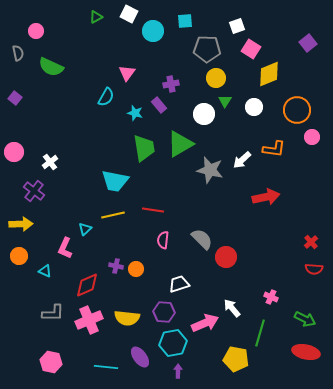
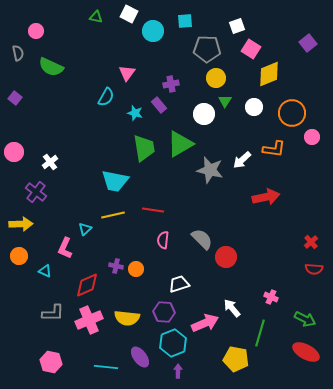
green triangle at (96, 17): rotated 40 degrees clockwise
orange circle at (297, 110): moved 5 px left, 3 px down
purple cross at (34, 191): moved 2 px right, 1 px down
cyan hexagon at (173, 343): rotated 12 degrees counterclockwise
red ellipse at (306, 352): rotated 16 degrees clockwise
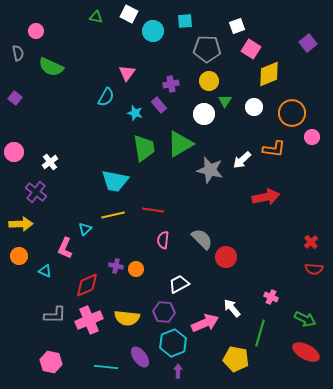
yellow circle at (216, 78): moved 7 px left, 3 px down
white trapezoid at (179, 284): rotated 10 degrees counterclockwise
gray L-shape at (53, 313): moved 2 px right, 2 px down
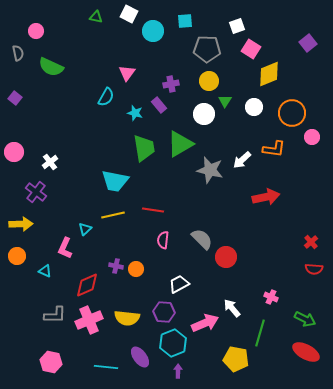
orange circle at (19, 256): moved 2 px left
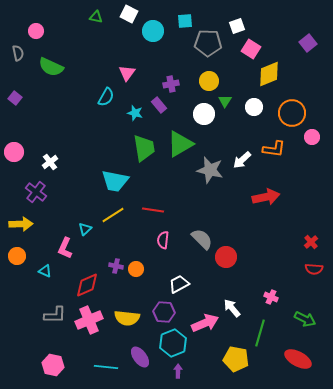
gray pentagon at (207, 49): moved 1 px right, 6 px up
yellow line at (113, 215): rotated 20 degrees counterclockwise
red ellipse at (306, 352): moved 8 px left, 7 px down
pink hexagon at (51, 362): moved 2 px right, 3 px down
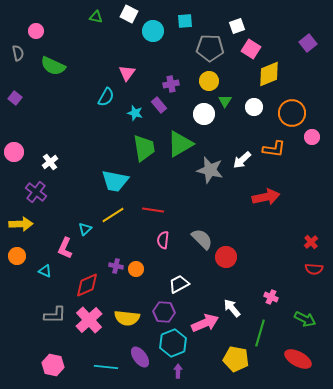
gray pentagon at (208, 43): moved 2 px right, 5 px down
green semicircle at (51, 67): moved 2 px right, 1 px up
pink cross at (89, 320): rotated 20 degrees counterclockwise
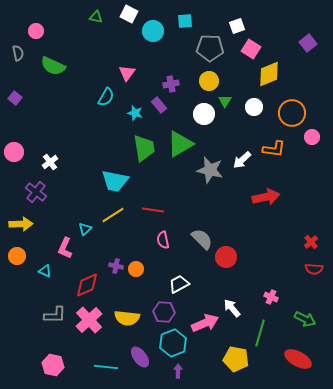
pink semicircle at (163, 240): rotated 18 degrees counterclockwise
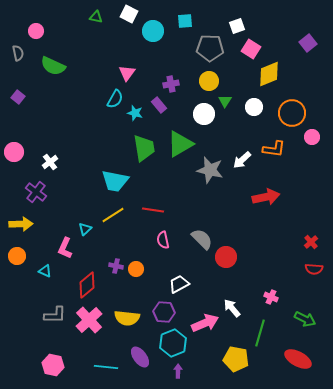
cyan semicircle at (106, 97): moved 9 px right, 2 px down
purple square at (15, 98): moved 3 px right, 1 px up
red diamond at (87, 285): rotated 16 degrees counterclockwise
